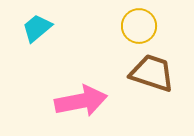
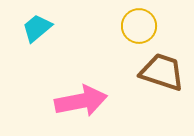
brown trapezoid: moved 10 px right, 1 px up
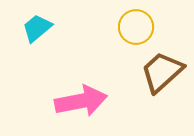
yellow circle: moved 3 px left, 1 px down
brown trapezoid: rotated 60 degrees counterclockwise
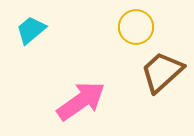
cyan trapezoid: moved 6 px left, 2 px down
pink arrow: rotated 24 degrees counterclockwise
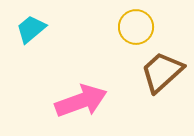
cyan trapezoid: moved 1 px up
pink arrow: rotated 15 degrees clockwise
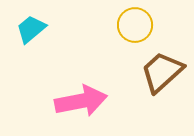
yellow circle: moved 1 px left, 2 px up
pink arrow: rotated 9 degrees clockwise
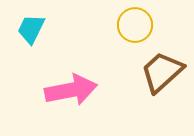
cyan trapezoid: rotated 24 degrees counterclockwise
pink arrow: moved 10 px left, 11 px up
